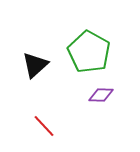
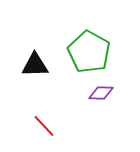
black triangle: rotated 40 degrees clockwise
purple diamond: moved 2 px up
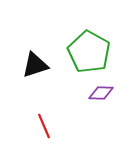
black triangle: rotated 16 degrees counterclockwise
red line: rotated 20 degrees clockwise
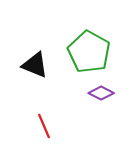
black triangle: rotated 40 degrees clockwise
purple diamond: rotated 25 degrees clockwise
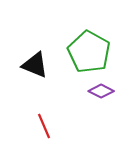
purple diamond: moved 2 px up
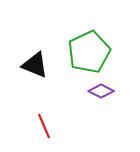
green pentagon: rotated 18 degrees clockwise
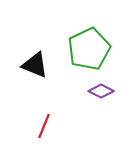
green pentagon: moved 3 px up
red line: rotated 45 degrees clockwise
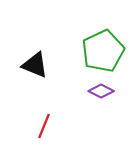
green pentagon: moved 14 px right, 2 px down
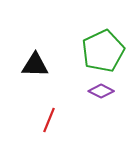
black triangle: rotated 20 degrees counterclockwise
red line: moved 5 px right, 6 px up
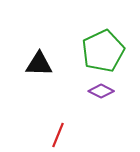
black triangle: moved 4 px right, 1 px up
red line: moved 9 px right, 15 px down
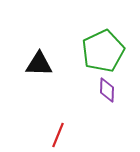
purple diamond: moved 6 px right, 1 px up; rotated 65 degrees clockwise
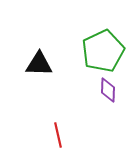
purple diamond: moved 1 px right
red line: rotated 35 degrees counterclockwise
